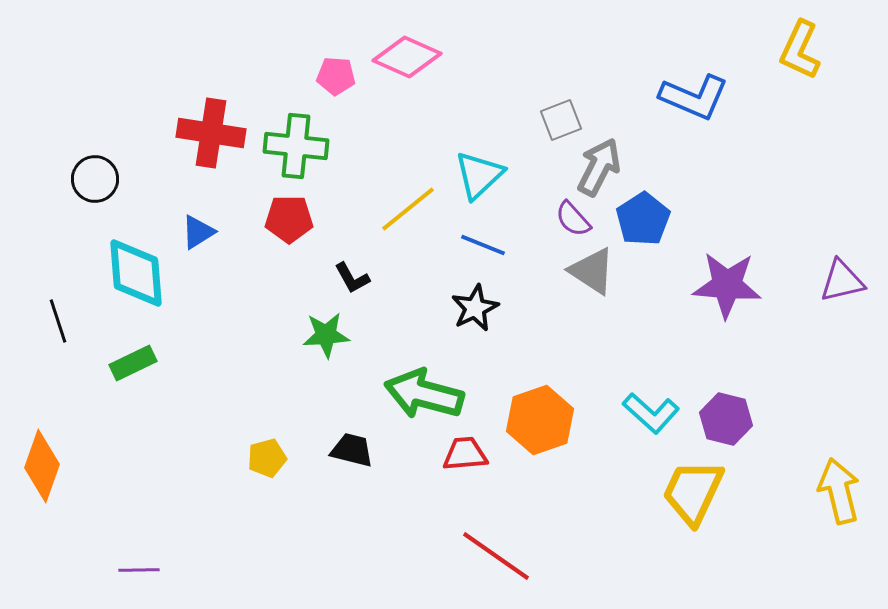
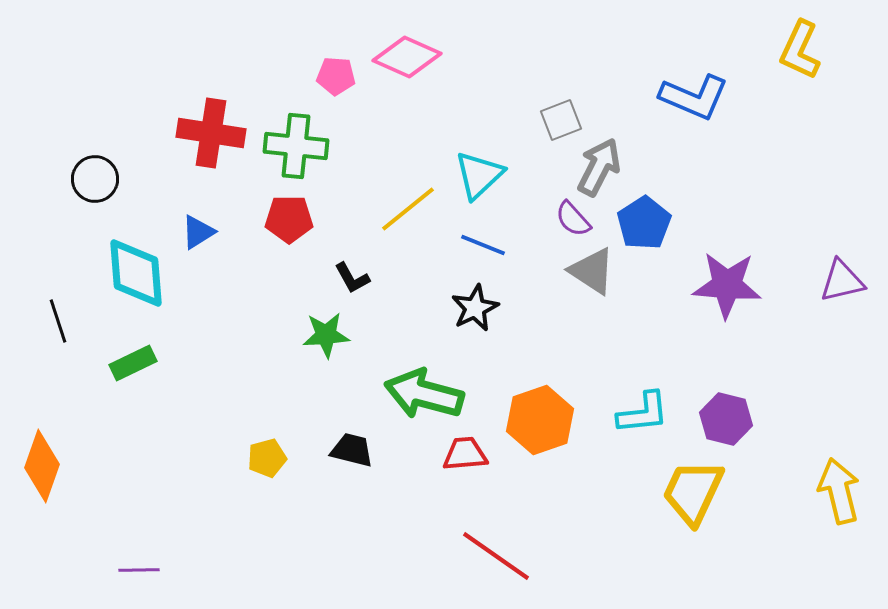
blue pentagon: moved 1 px right, 4 px down
cyan L-shape: moved 8 px left; rotated 48 degrees counterclockwise
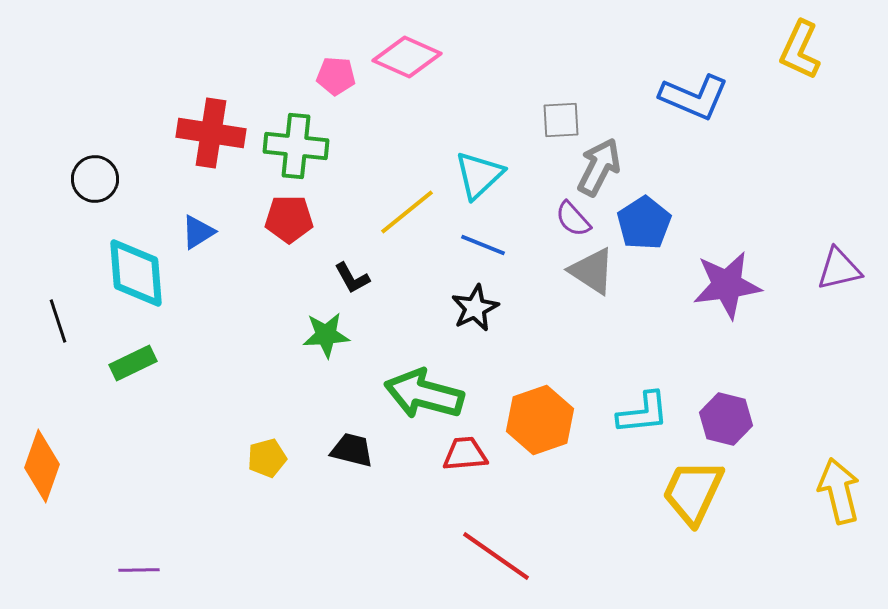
gray square: rotated 18 degrees clockwise
yellow line: moved 1 px left, 3 px down
purple triangle: moved 3 px left, 12 px up
purple star: rotated 12 degrees counterclockwise
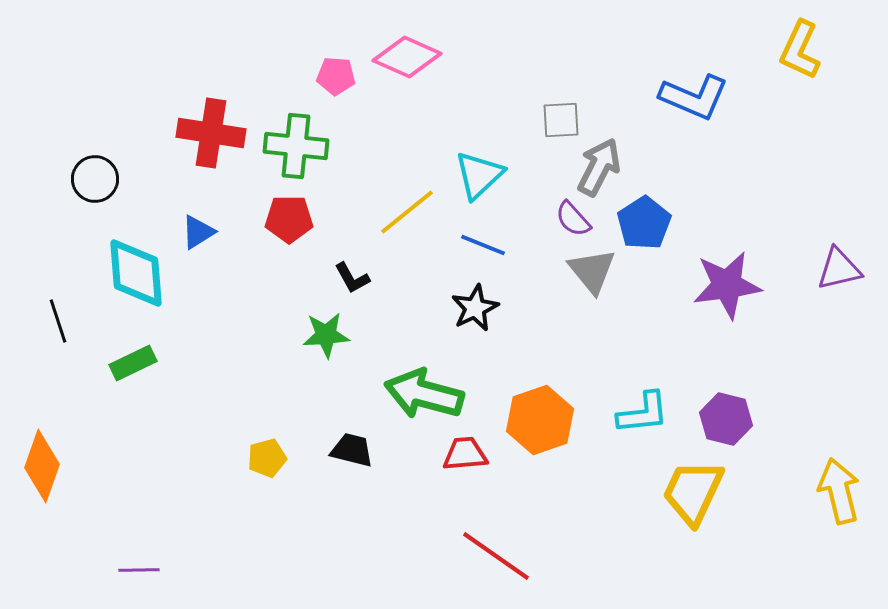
gray triangle: rotated 18 degrees clockwise
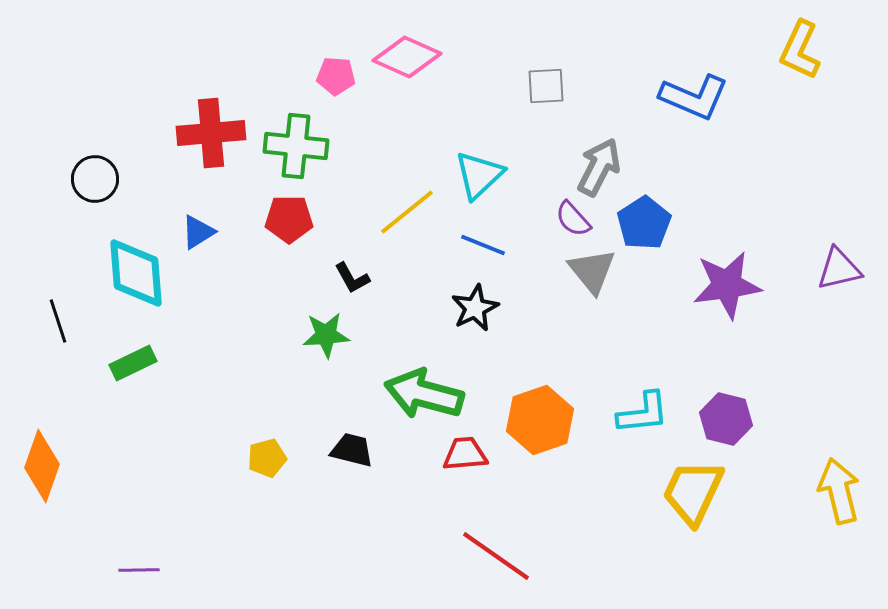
gray square: moved 15 px left, 34 px up
red cross: rotated 14 degrees counterclockwise
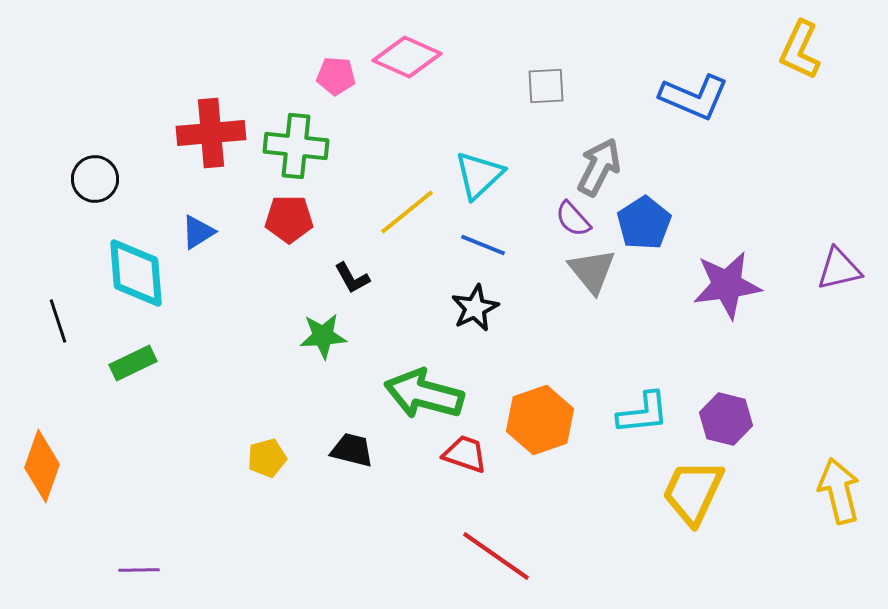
green star: moved 3 px left, 1 px down
red trapezoid: rotated 24 degrees clockwise
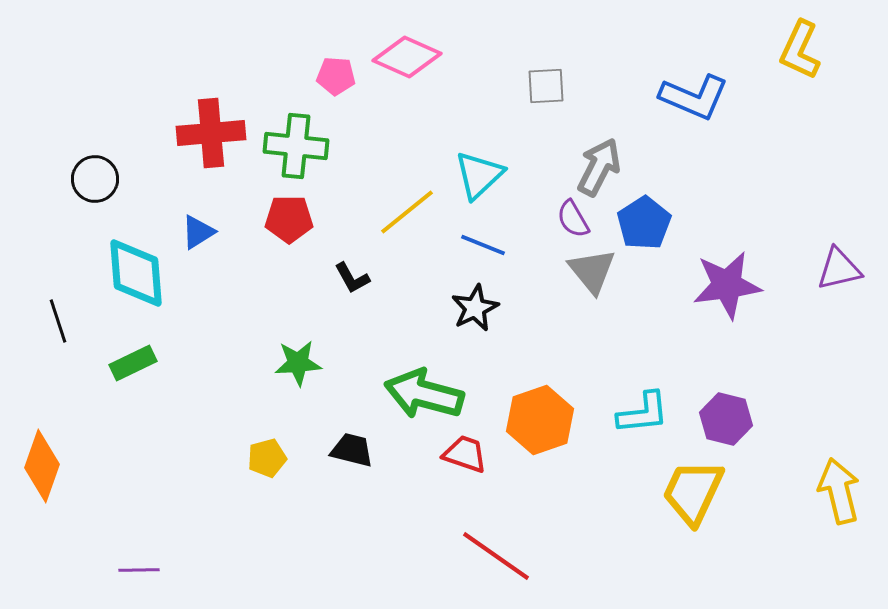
purple semicircle: rotated 12 degrees clockwise
green star: moved 25 px left, 27 px down
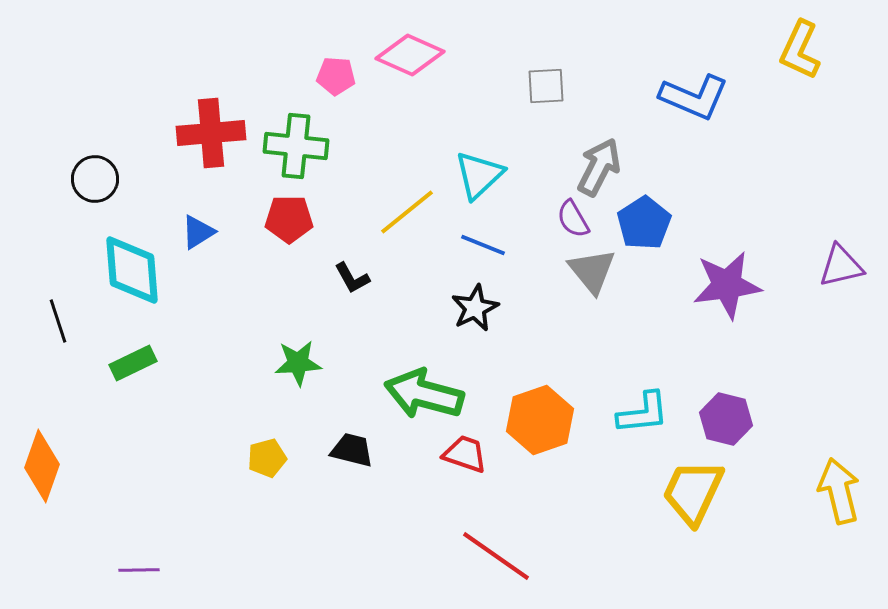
pink diamond: moved 3 px right, 2 px up
purple triangle: moved 2 px right, 3 px up
cyan diamond: moved 4 px left, 3 px up
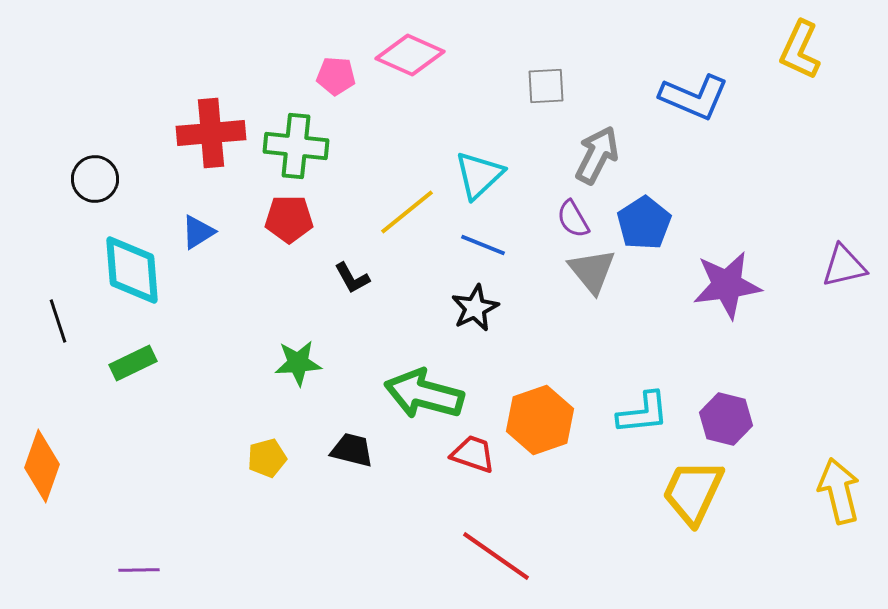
gray arrow: moved 2 px left, 12 px up
purple triangle: moved 3 px right
red trapezoid: moved 8 px right
